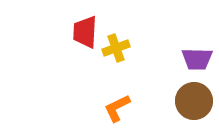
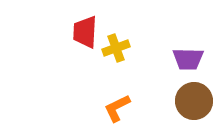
purple trapezoid: moved 9 px left
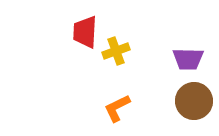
yellow cross: moved 3 px down
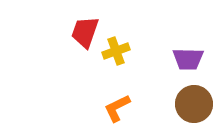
red trapezoid: rotated 16 degrees clockwise
brown circle: moved 3 px down
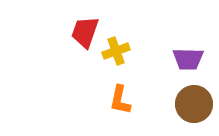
orange L-shape: moved 3 px right, 8 px up; rotated 52 degrees counterclockwise
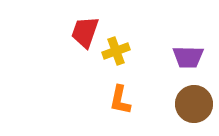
purple trapezoid: moved 2 px up
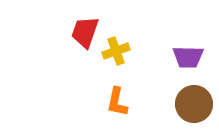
orange L-shape: moved 3 px left, 2 px down
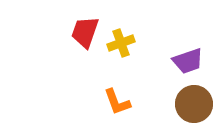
yellow cross: moved 5 px right, 8 px up
purple trapezoid: moved 4 px down; rotated 20 degrees counterclockwise
orange L-shape: rotated 32 degrees counterclockwise
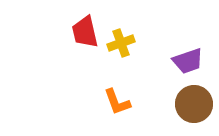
red trapezoid: rotated 32 degrees counterclockwise
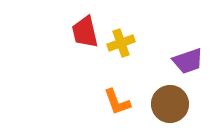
brown circle: moved 24 px left
